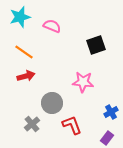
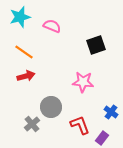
gray circle: moved 1 px left, 4 px down
blue cross: rotated 24 degrees counterclockwise
red L-shape: moved 8 px right
purple rectangle: moved 5 px left
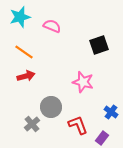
black square: moved 3 px right
pink star: rotated 10 degrees clockwise
red L-shape: moved 2 px left
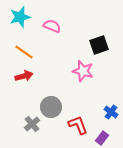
red arrow: moved 2 px left
pink star: moved 11 px up
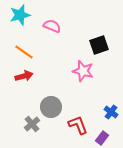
cyan star: moved 2 px up
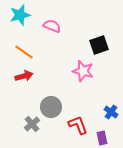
purple rectangle: rotated 48 degrees counterclockwise
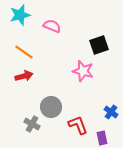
gray cross: rotated 21 degrees counterclockwise
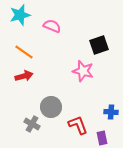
blue cross: rotated 32 degrees counterclockwise
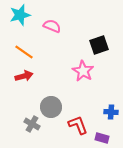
pink star: rotated 15 degrees clockwise
purple rectangle: rotated 64 degrees counterclockwise
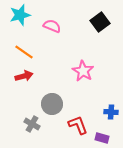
black square: moved 1 px right, 23 px up; rotated 18 degrees counterclockwise
gray circle: moved 1 px right, 3 px up
